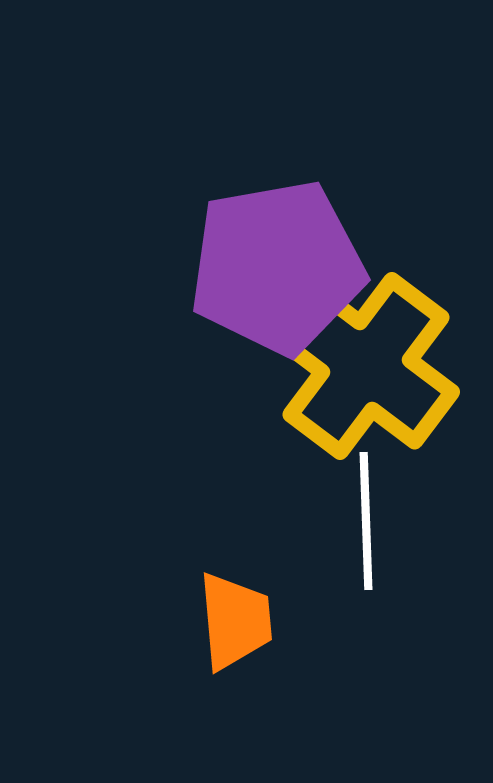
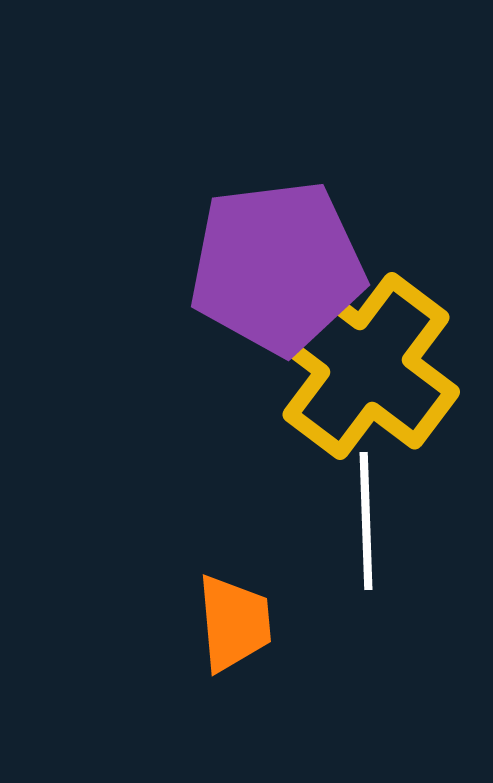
purple pentagon: rotated 3 degrees clockwise
orange trapezoid: moved 1 px left, 2 px down
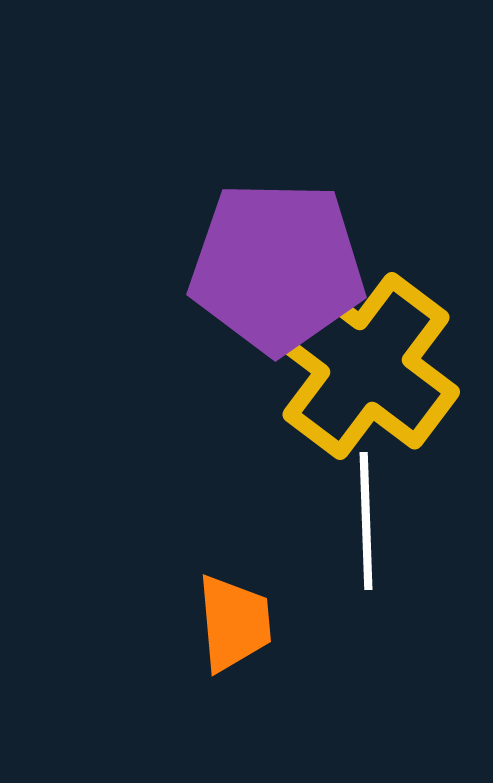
purple pentagon: rotated 8 degrees clockwise
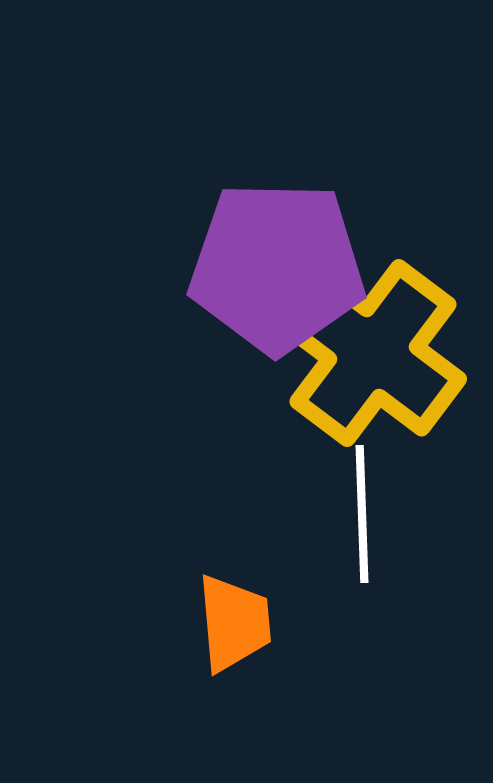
yellow cross: moved 7 px right, 13 px up
white line: moved 4 px left, 7 px up
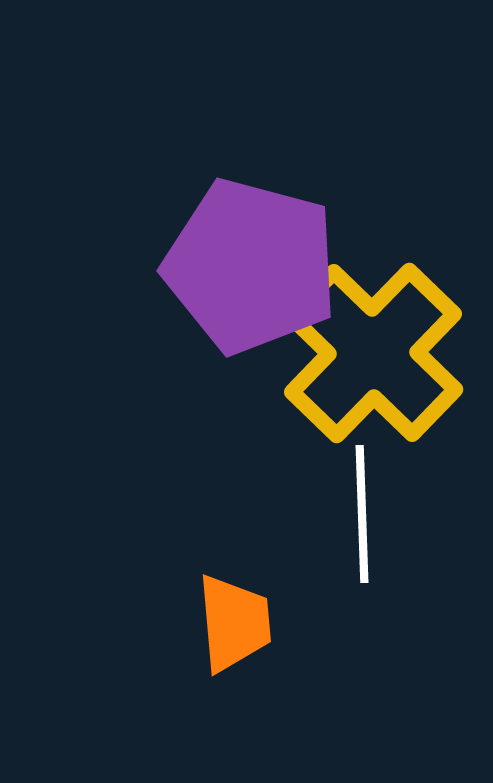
purple pentagon: moved 26 px left, 1 px up; rotated 14 degrees clockwise
yellow cross: rotated 7 degrees clockwise
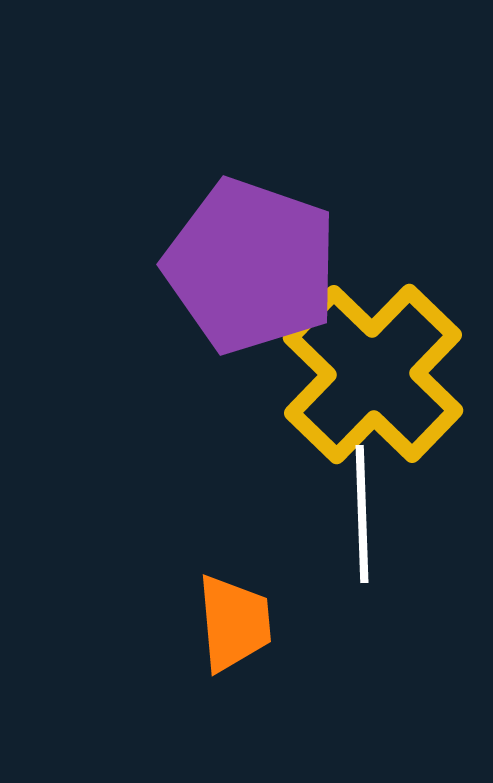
purple pentagon: rotated 4 degrees clockwise
yellow cross: moved 21 px down
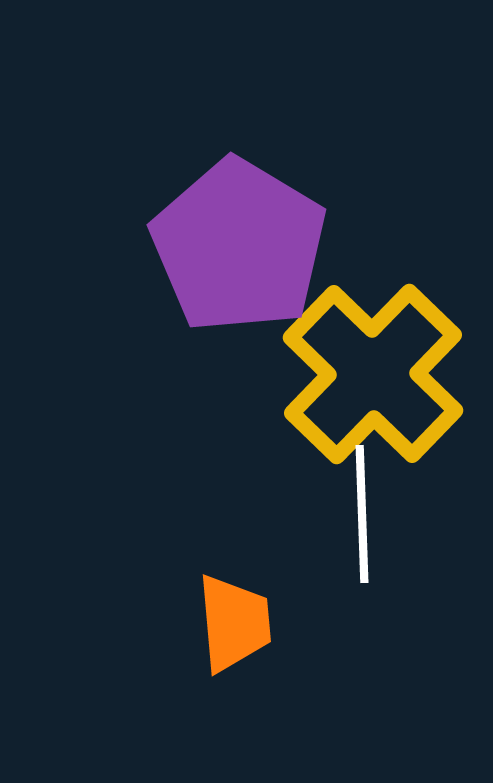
purple pentagon: moved 12 px left, 20 px up; rotated 12 degrees clockwise
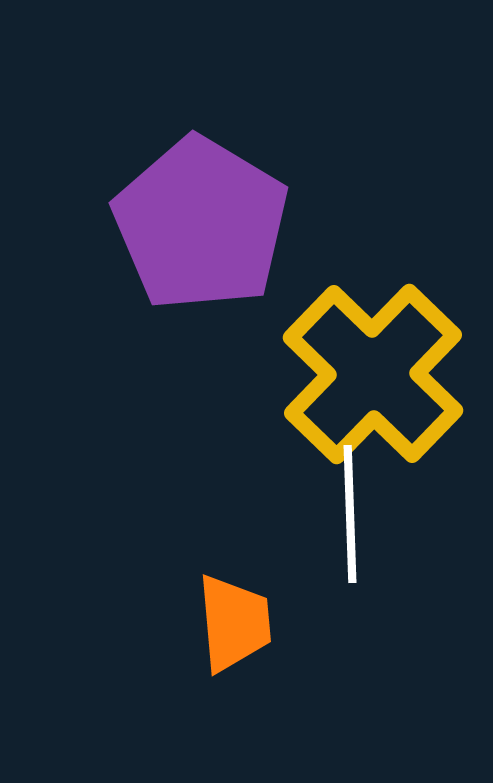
purple pentagon: moved 38 px left, 22 px up
white line: moved 12 px left
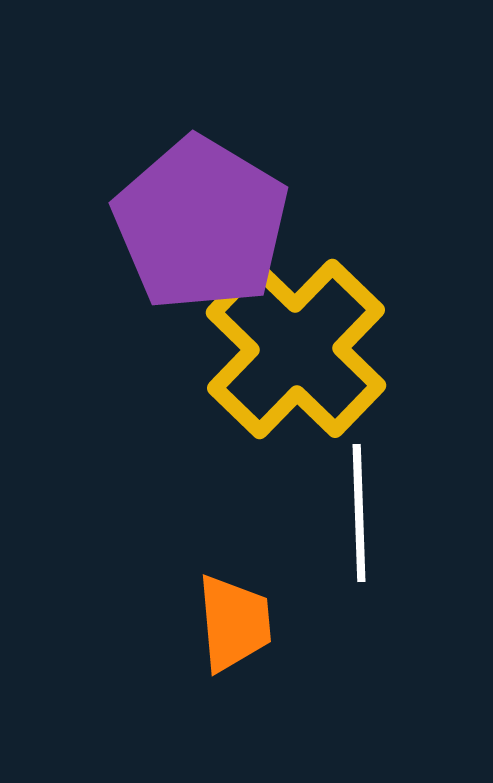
yellow cross: moved 77 px left, 25 px up
white line: moved 9 px right, 1 px up
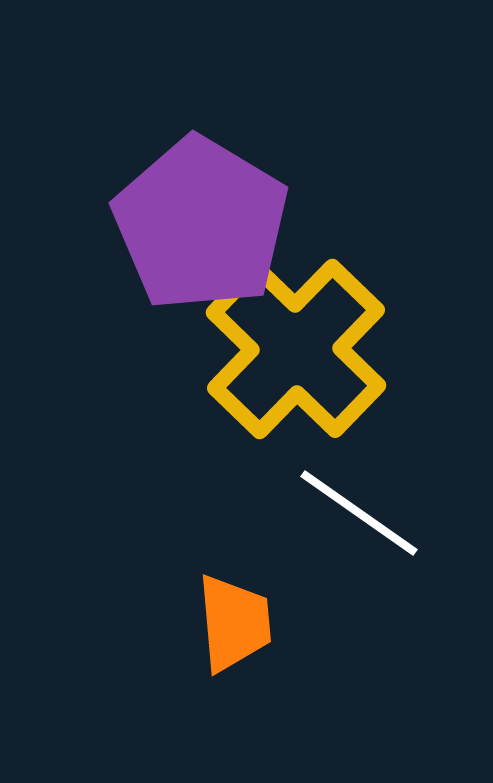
white line: rotated 53 degrees counterclockwise
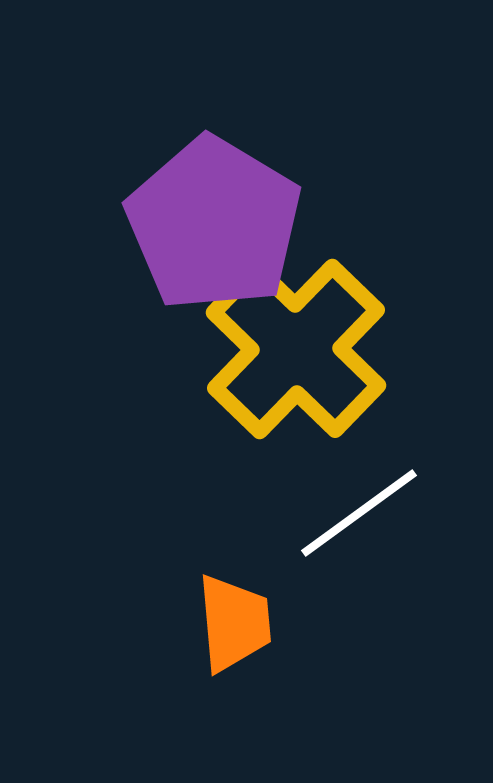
purple pentagon: moved 13 px right
white line: rotated 71 degrees counterclockwise
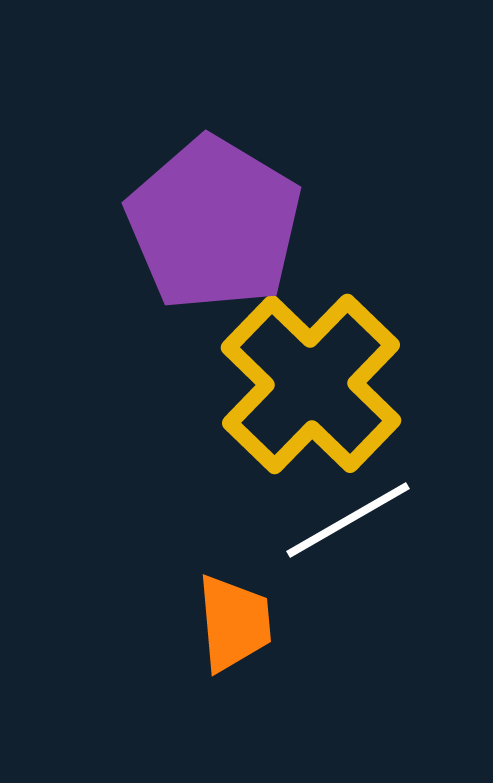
yellow cross: moved 15 px right, 35 px down
white line: moved 11 px left, 7 px down; rotated 6 degrees clockwise
